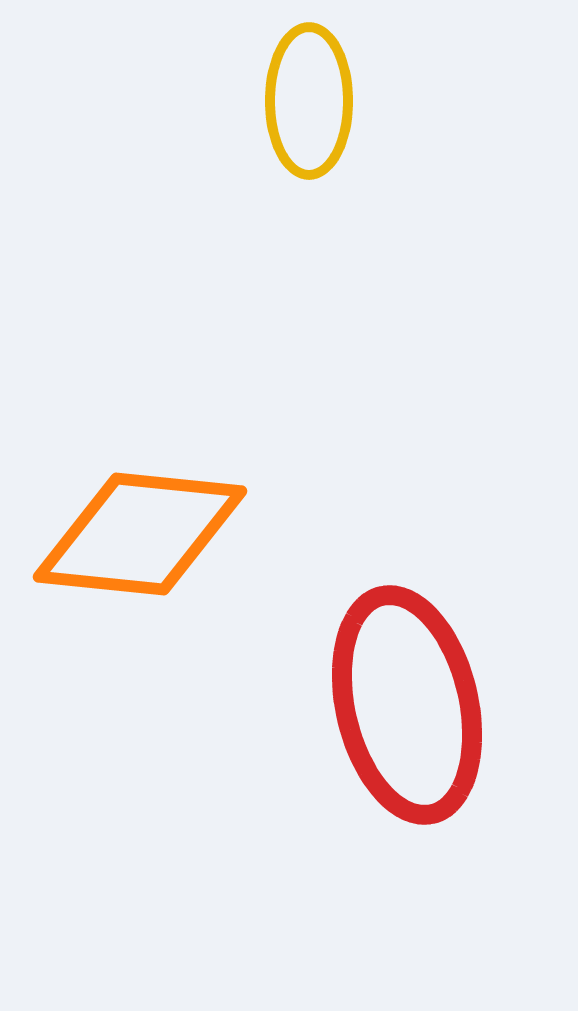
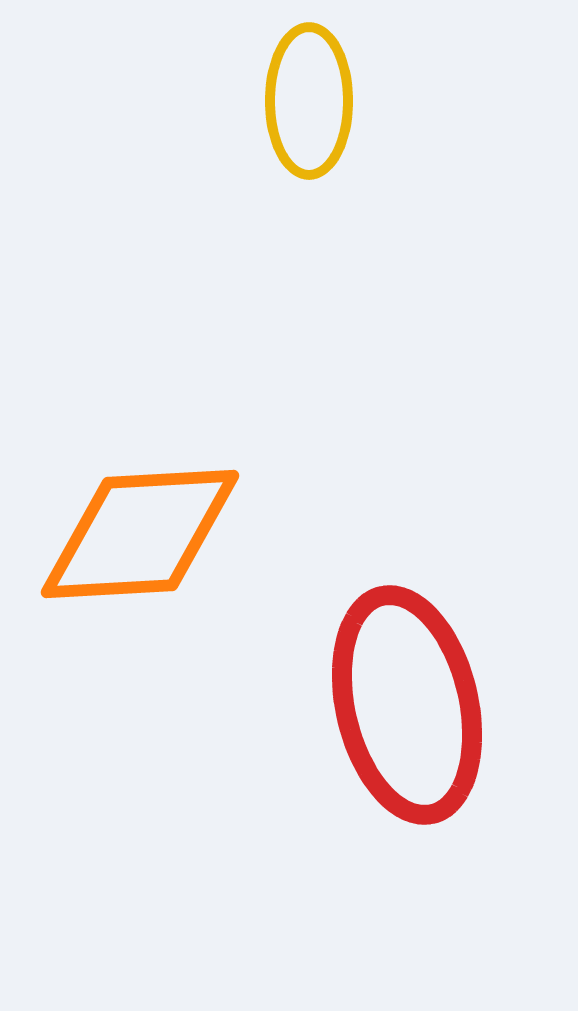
orange diamond: rotated 9 degrees counterclockwise
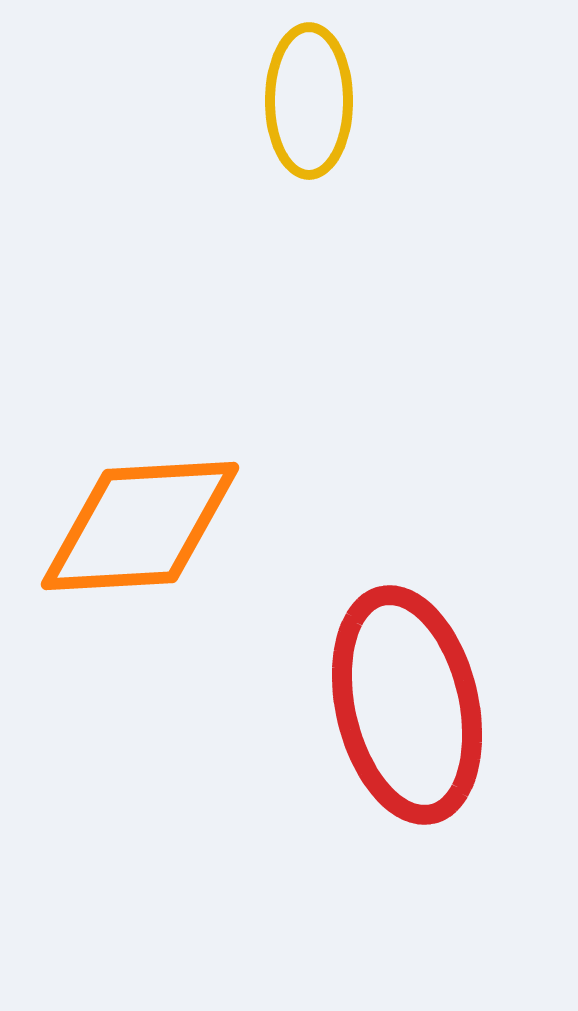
orange diamond: moved 8 px up
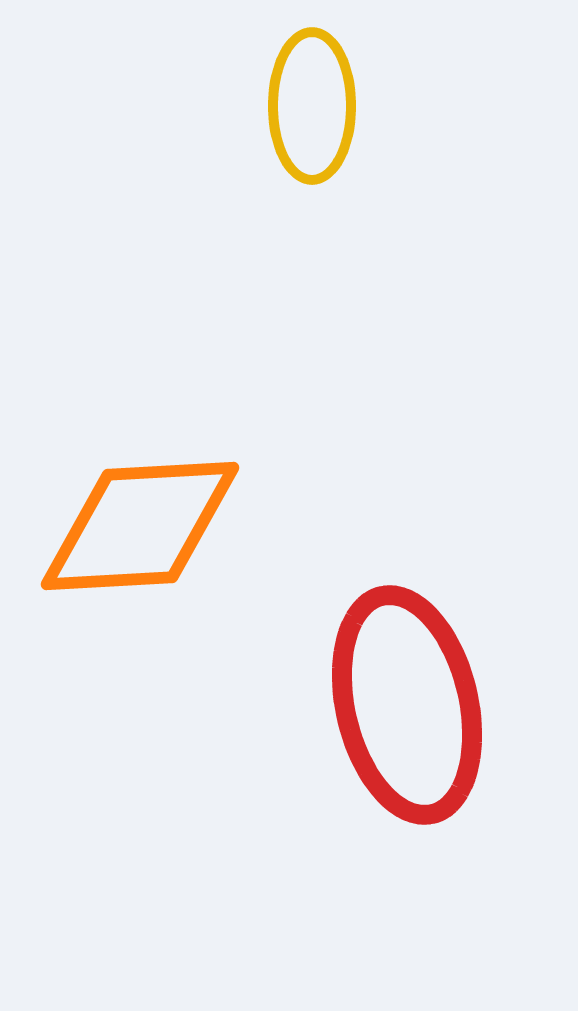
yellow ellipse: moved 3 px right, 5 px down
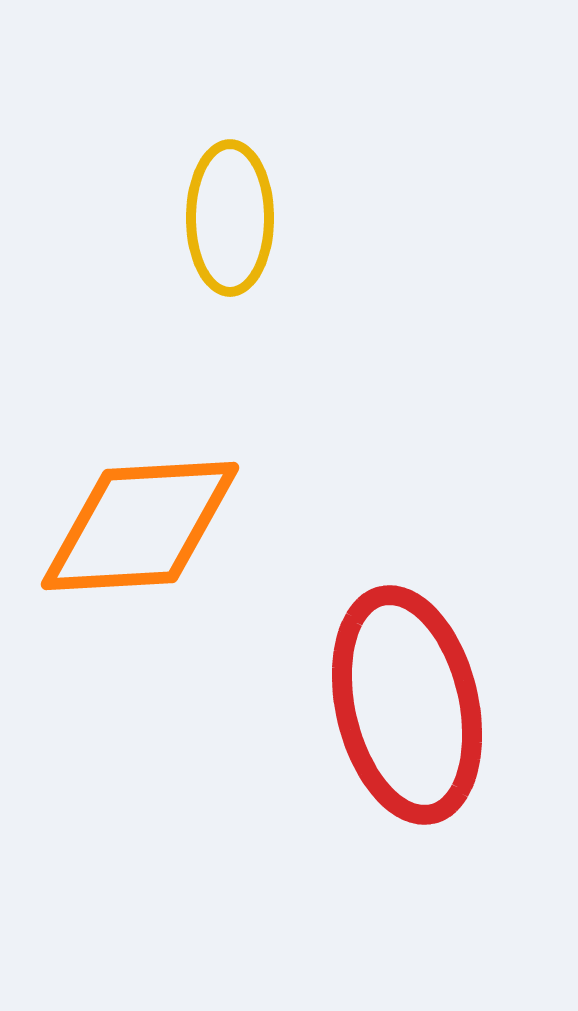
yellow ellipse: moved 82 px left, 112 px down
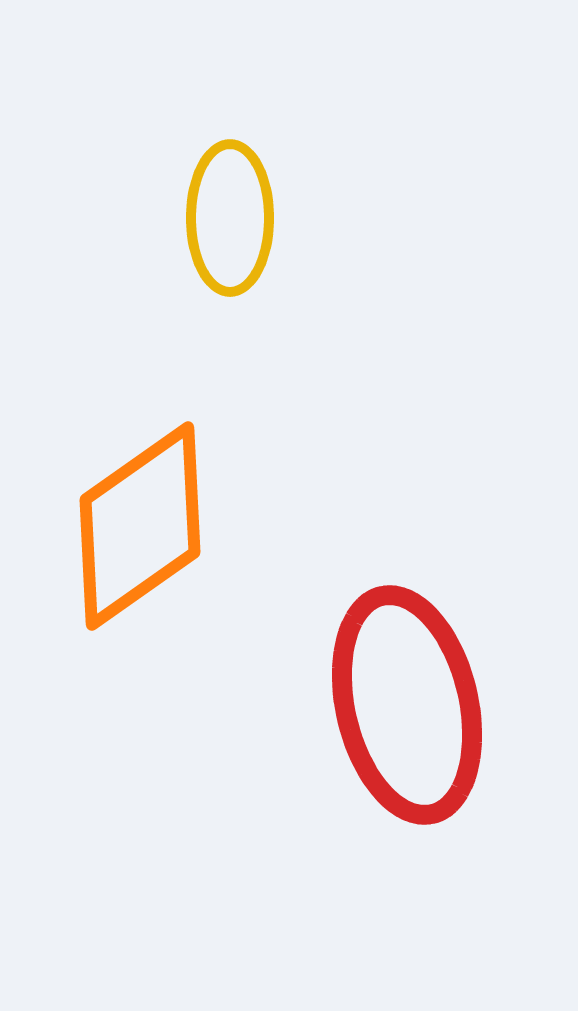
orange diamond: rotated 32 degrees counterclockwise
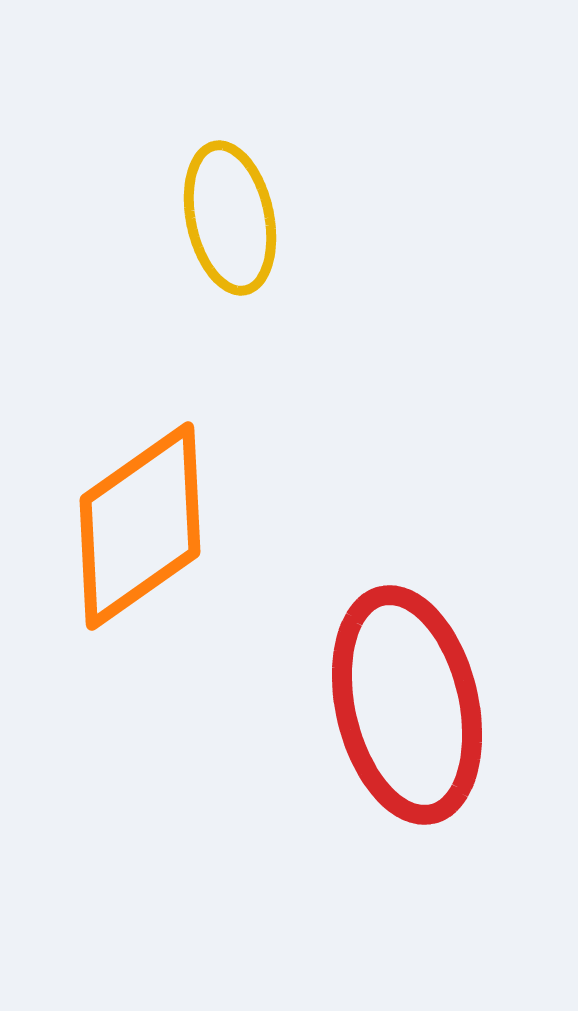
yellow ellipse: rotated 12 degrees counterclockwise
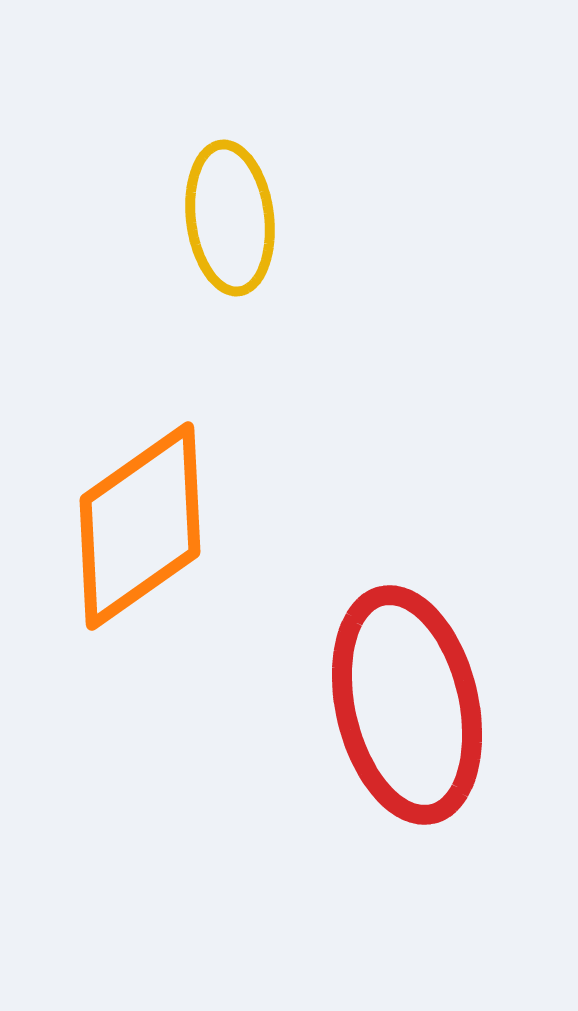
yellow ellipse: rotated 5 degrees clockwise
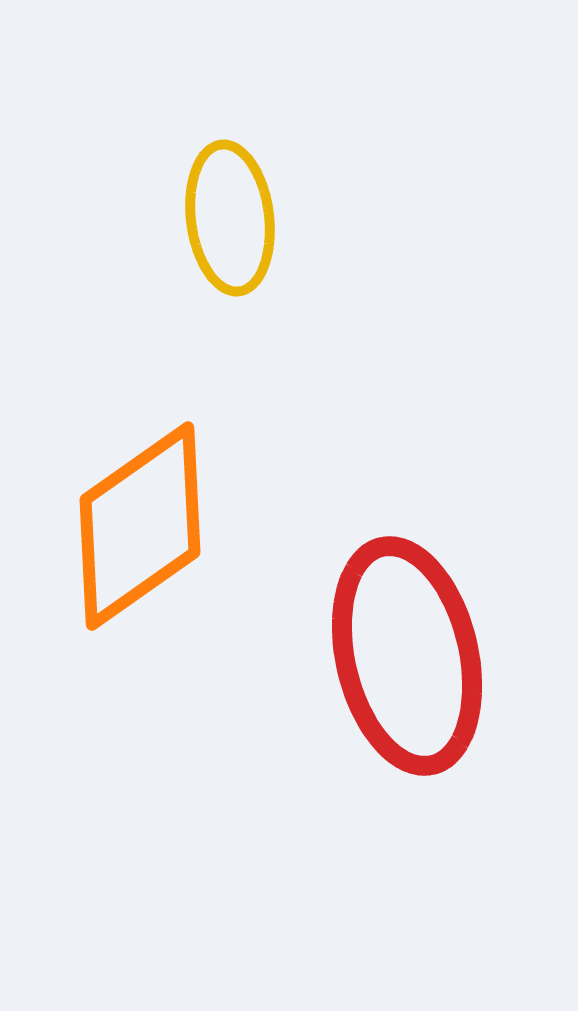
red ellipse: moved 49 px up
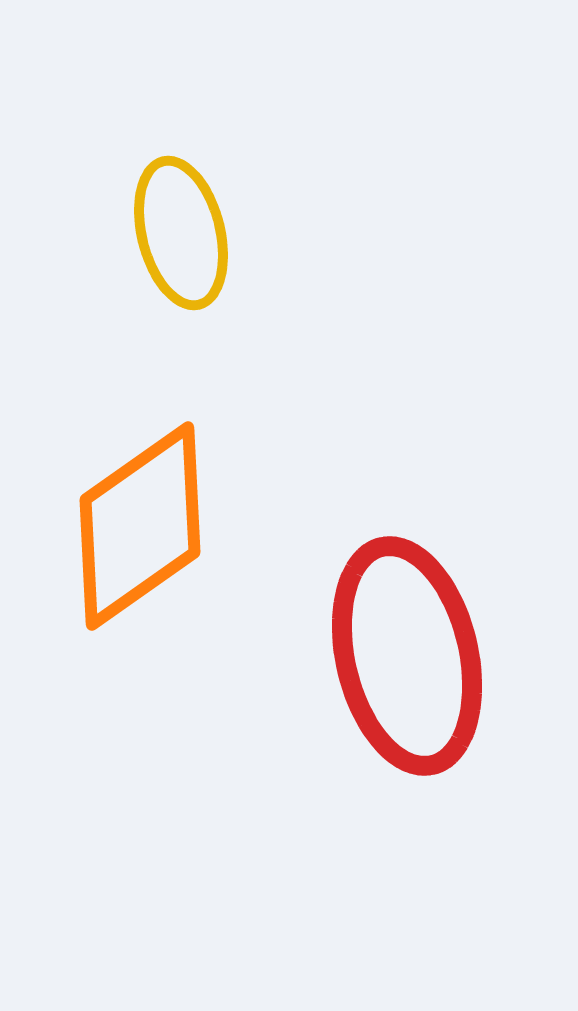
yellow ellipse: moved 49 px left, 15 px down; rotated 7 degrees counterclockwise
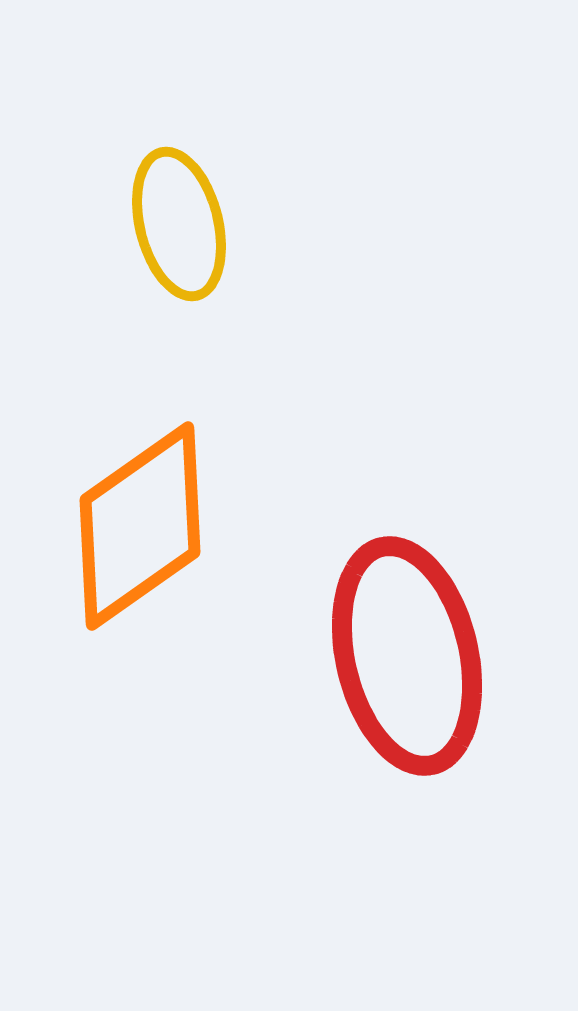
yellow ellipse: moved 2 px left, 9 px up
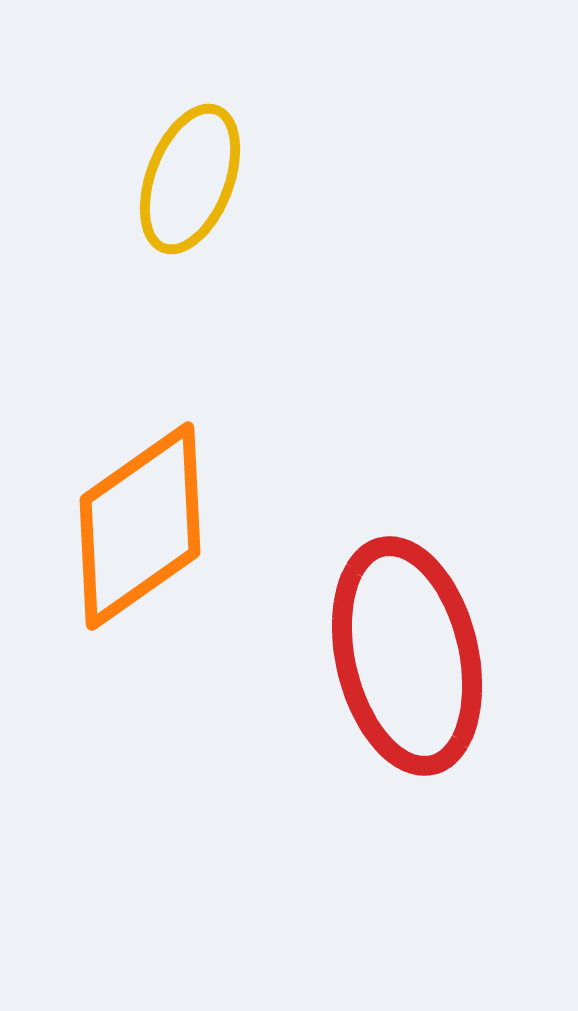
yellow ellipse: moved 11 px right, 45 px up; rotated 35 degrees clockwise
